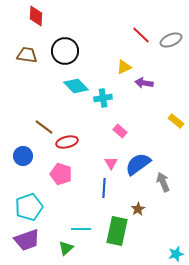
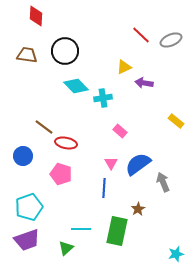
red ellipse: moved 1 px left, 1 px down; rotated 25 degrees clockwise
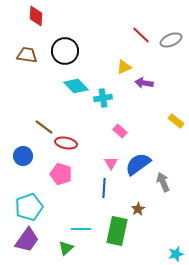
purple trapezoid: rotated 36 degrees counterclockwise
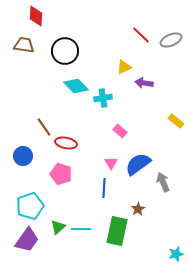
brown trapezoid: moved 3 px left, 10 px up
brown line: rotated 18 degrees clockwise
cyan pentagon: moved 1 px right, 1 px up
green triangle: moved 8 px left, 21 px up
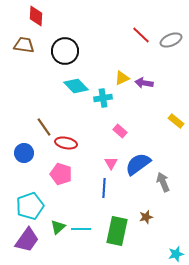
yellow triangle: moved 2 px left, 11 px down
blue circle: moved 1 px right, 3 px up
brown star: moved 8 px right, 8 px down; rotated 16 degrees clockwise
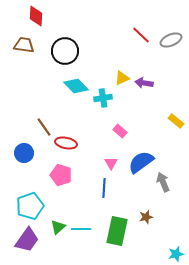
blue semicircle: moved 3 px right, 2 px up
pink pentagon: moved 1 px down
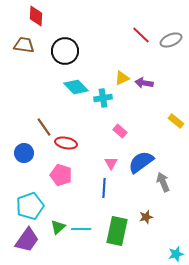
cyan diamond: moved 1 px down
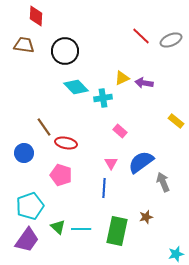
red line: moved 1 px down
green triangle: rotated 35 degrees counterclockwise
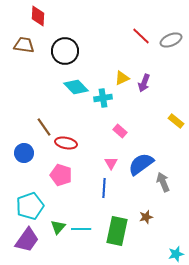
red diamond: moved 2 px right
purple arrow: rotated 78 degrees counterclockwise
blue semicircle: moved 2 px down
green triangle: rotated 28 degrees clockwise
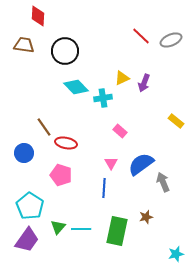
cyan pentagon: rotated 20 degrees counterclockwise
